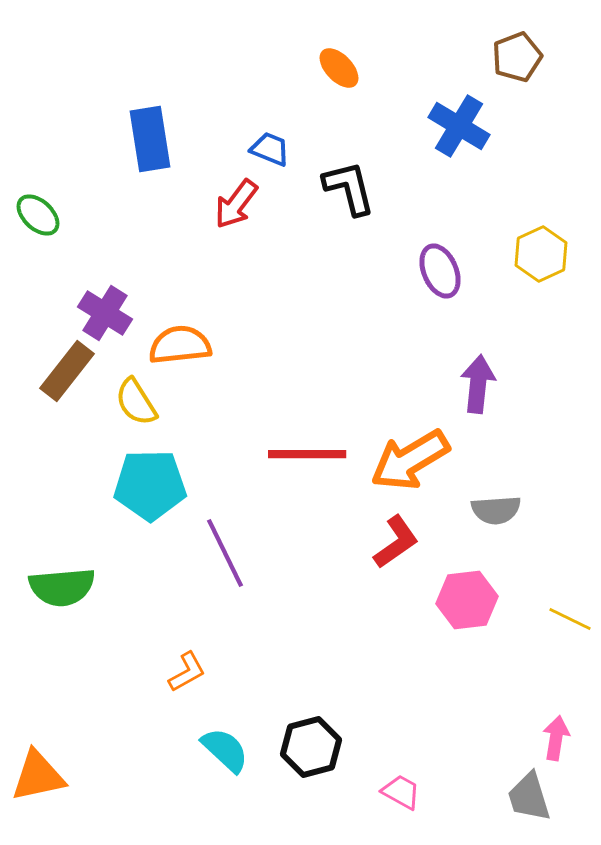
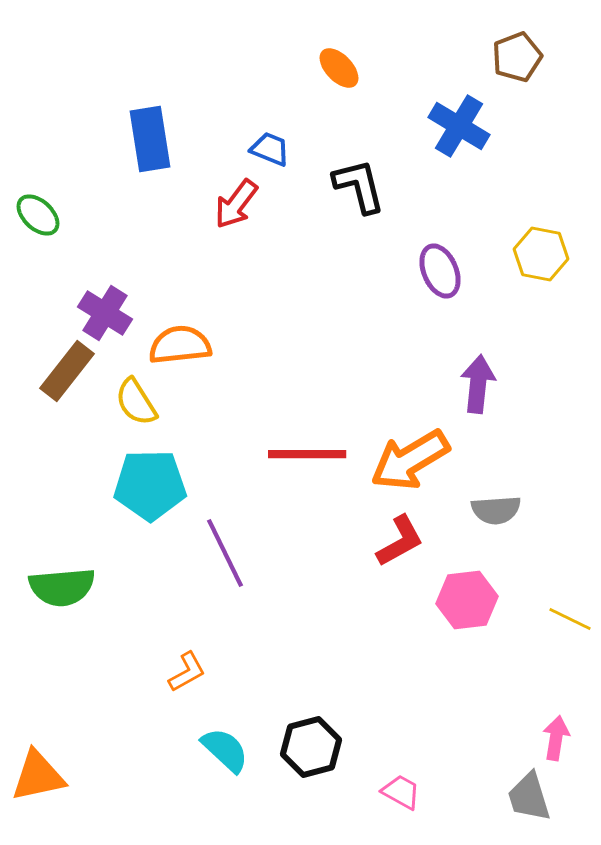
black L-shape: moved 10 px right, 2 px up
yellow hexagon: rotated 24 degrees counterclockwise
red L-shape: moved 4 px right, 1 px up; rotated 6 degrees clockwise
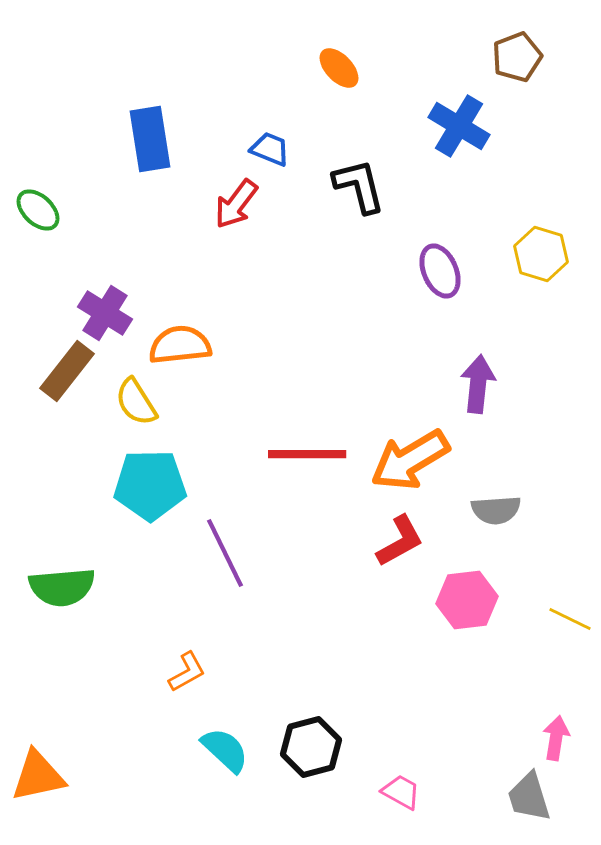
green ellipse: moved 5 px up
yellow hexagon: rotated 6 degrees clockwise
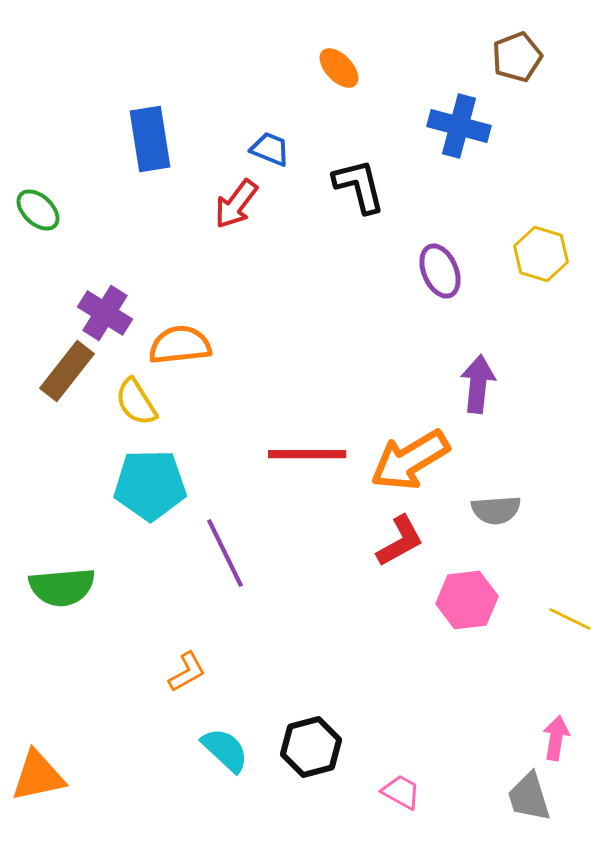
blue cross: rotated 16 degrees counterclockwise
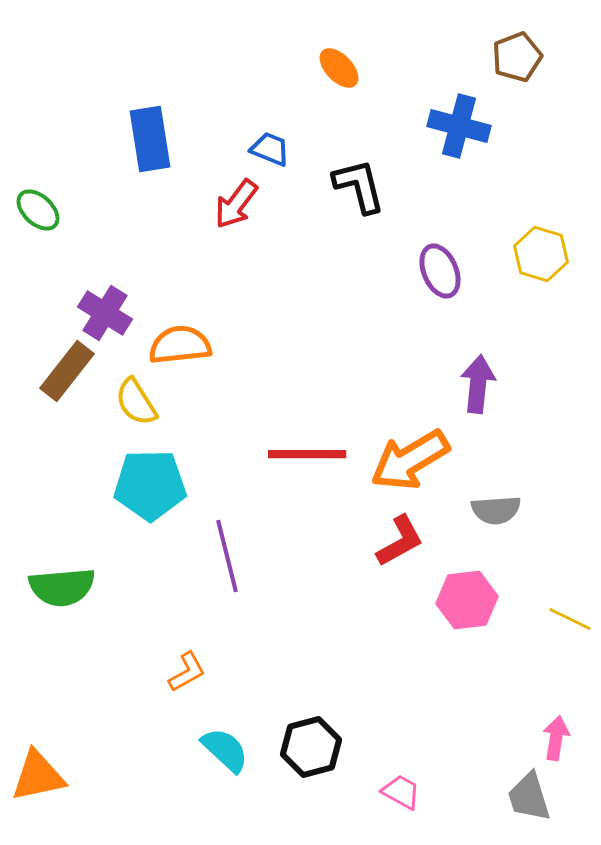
purple line: moved 2 px right, 3 px down; rotated 12 degrees clockwise
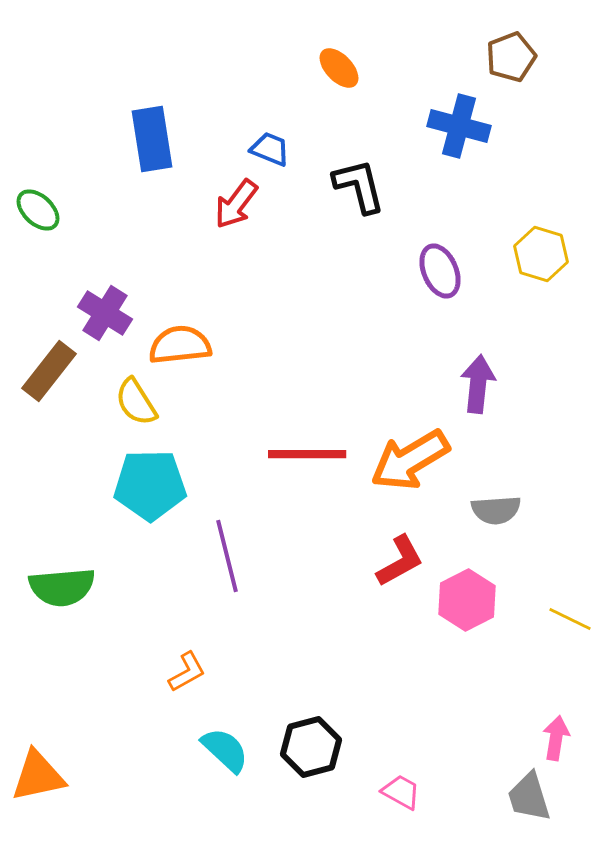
brown pentagon: moved 6 px left
blue rectangle: moved 2 px right
brown rectangle: moved 18 px left
red L-shape: moved 20 px down
pink hexagon: rotated 20 degrees counterclockwise
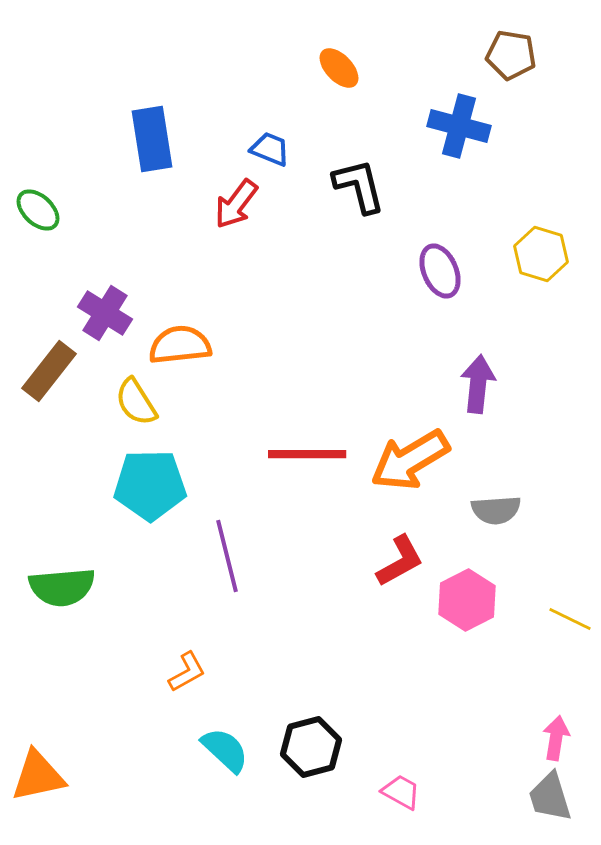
brown pentagon: moved 2 px up; rotated 30 degrees clockwise
gray trapezoid: moved 21 px right
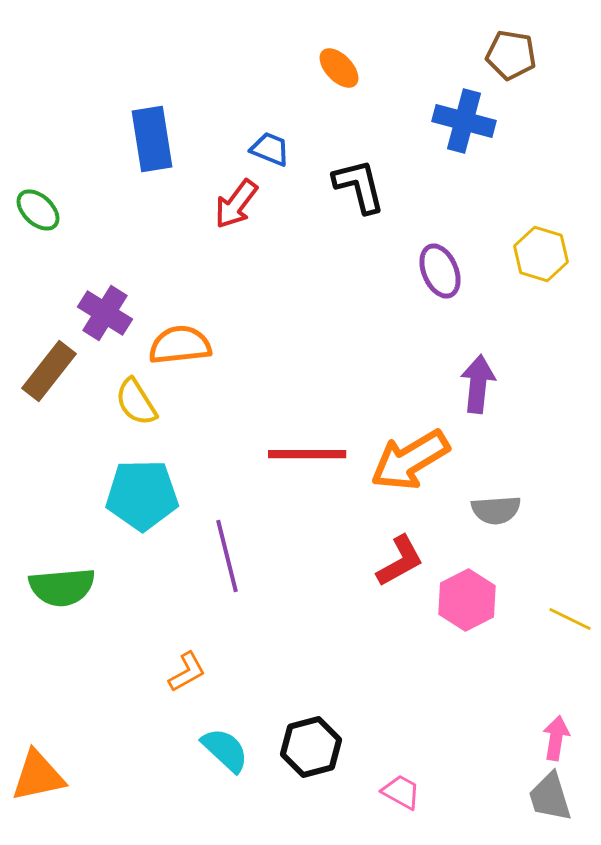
blue cross: moved 5 px right, 5 px up
cyan pentagon: moved 8 px left, 10 px down
